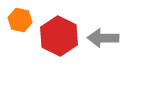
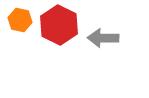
red hexagon: moved 11 px up
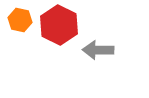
gray arrow: moved 5 px left, 12 px down
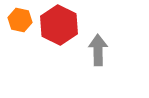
gray arrow: rotated 88 degrees clockwise
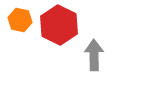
gray arrow: moved 4 px left, 5 px down
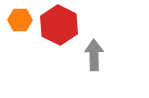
orange hexagon: rotated 10 degrees counterclockwise
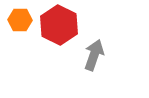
gray arrow: rotated 20 degrees clockwise
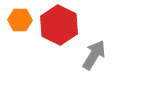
gray arrow: rotated 12 degrees clockwise
